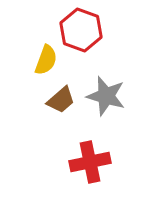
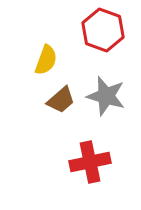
red hexagon: moved 22 px right
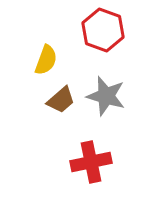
red cross: moved 1 px right
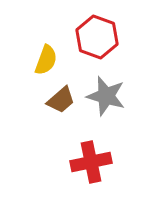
red hexagon: moved 6 px left, 7 px down
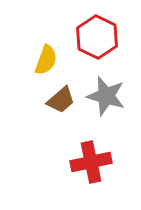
red hexagon: rotated 6 degrees clockwise
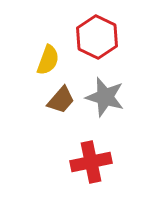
yellow semicircle: moved 2 px right
gray star: moved 1 px left, 1 px down
brown trapezoid: rotated 8 degrees counterclockwise
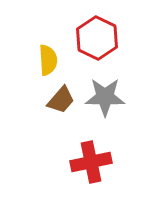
red hexagon: moved 1 px down
yellow semicircle: rotated 24 degrees counterclockwise
gray star: rotated 15 degrees counterclockwise
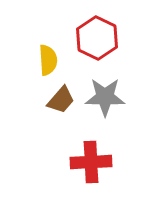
red cross: rotated 9 degrees clockwise
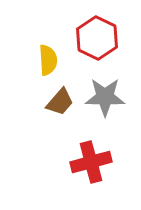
brown trapezoid: moved 1 px left, 2 px down
red cross: rotated 12 degrees counterclockwise
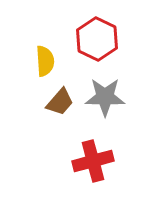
red hexagon: moved 1 px down
yellow semicircle: moved 3 px left, 1 px down
red cross: moved 2 px right, 1 px up
